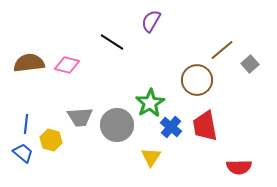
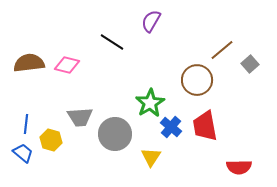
gray circle: moved 2 px left, 9 px down
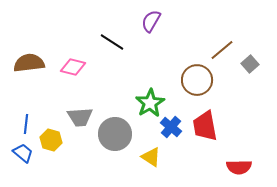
pink diamond: moved 6 px right, 2 px down
yellow triangle: rotated 30 degrees counterclockwise
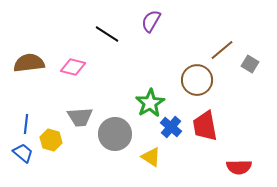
black line: moved 5 px left, 8 px up
gray square: rotated 18 degrees counterclockwise
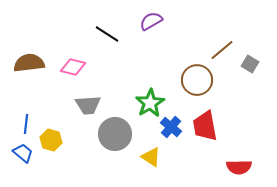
purple semicircle: rotated 30 degrees clockwise
gray trapezoid: moved 8 px right, 12 px up
